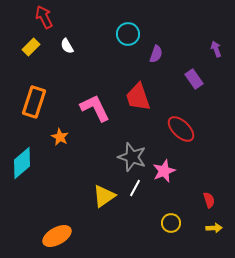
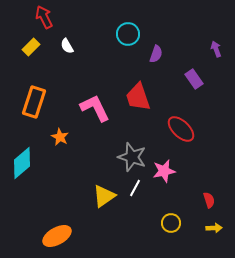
pink star: rotated 10 degrees clockwise
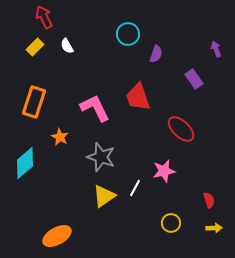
yellow rectangle: moved 4 px right
gray star: moved 31 px left
cyan diamond: moved 3 px right
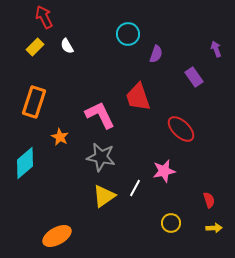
purple rectangle: moved 2 px up
pink L-shape: moved 5 px right, 7 px down
gray star: rotated 8 degrees counterclockwise
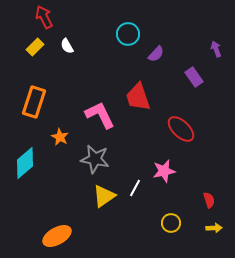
purple semicircle: rotated 24 degrees clockwise
gray star: moved 6 px left, 2 px down
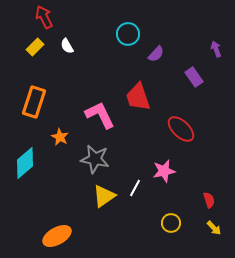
yellow arrow: rotated 49 degrees clockwise
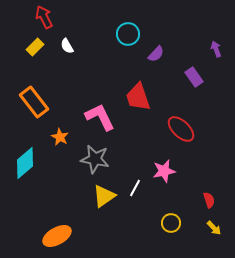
orange rectangle: rotated 56 degrees counterclockwise
pink L-shape: moved 2 px down
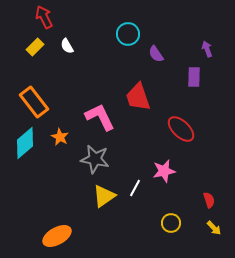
purple arrow: moved 9 px left
purple semicircle: rotated 102 degrees clockwise
purple rectangle: rotated 36 degrees clockwise
cyan diamond: moved 20 px up
